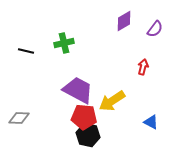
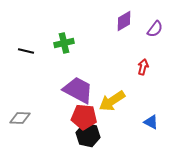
gray diamond: moved 1 px right
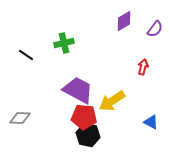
black line: moved 4 px down; rotated 21 degrees clockwise
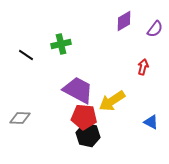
green cross: moved 3 px left, 1 px down
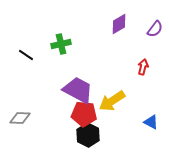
purple diamond: moved 5 px left, 3 px down
red pentagon: moved 3 px up
black hexagon: rotated 15 degrees clockwise
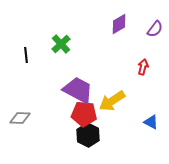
green cross: rotated 30 degrees counterclockwise
black line: rotated 49 degrees clockwise
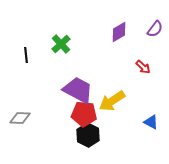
purple diamond: moved 8 px down
red arrow: rotated 119 degrees clockwise
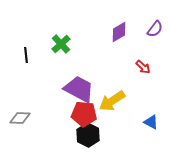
purple trapezoid: moved 1 px right, 1 px up
